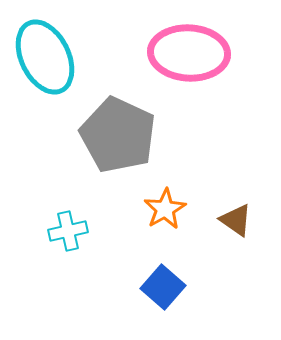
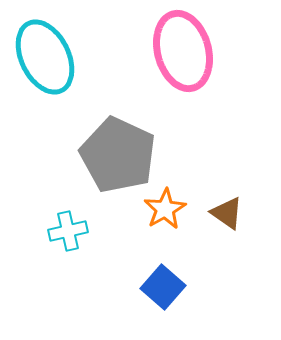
pink ellipse: moved 6 px left, 2 px up; rotated 72 degrees clockwise
gray pentagon: moved 20 px down
brown triangle: moved 9 px left, 7 px up
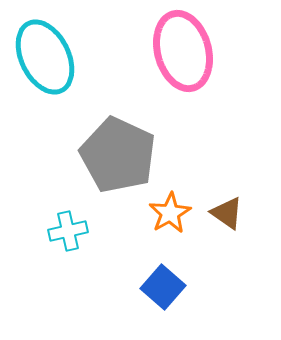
orange star: moved 5 px right, 4 px down
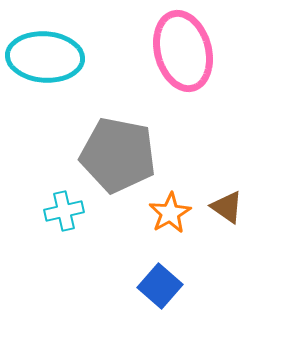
cyan ellipse: rotated 60 degrees counterclockwise
gray pentagon: rotated 14 degrees counterclockwise
brown triangle: moved 6 px up
cyan cross: moved 4 px left, 20 px up
blue square: moved 3 px left, 1 px up
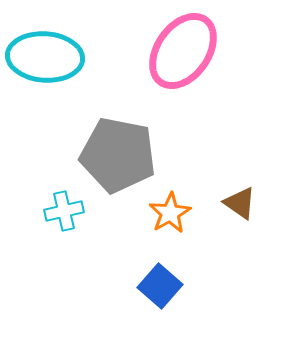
pink ellipse: rotated 50 degrees clockwise
brown triangle: moved 13 px right, 4 px up
